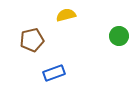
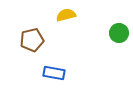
green circle: moved 3 px up
blue rectangle: rotated 30 degrees clockwise
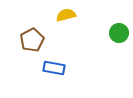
brown pentagon: rotated 15 degrees counterclockwise
blue rectangle: moved 5 px up
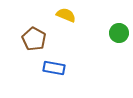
yellow semicircle: rotated 36 degrees clockwise
brown pentagon: moved 2 px right, 1 px up; rotated 15 degrees counterclockwise
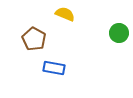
yellow semicircle: moved 1 px left, 1 px up
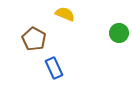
blue rectangle: rotated 55 degrees clockwise
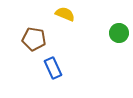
brown pentagon: rotated 20 degrees counterclockwise
blue rectangle: moved 1 px left
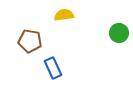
yellow semicircle: moved 1 px left, 1 px down; rotated 30 degrees counterclockwise
brown pentagon: moved 4 px left, 2 px down
